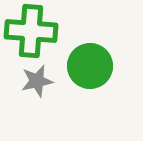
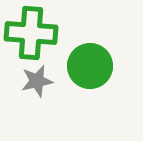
green cross: moved 2 px down
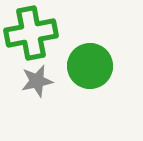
green cross: rotated 15 degrees counterclockwise
